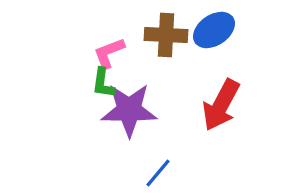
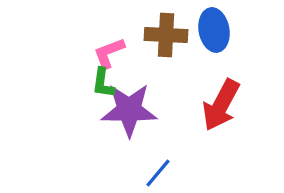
blue ellipse: rotated 66 degrees counterclockwise
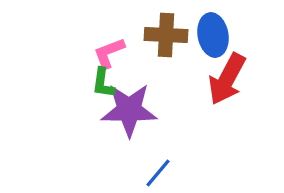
blue ellipse: moved 1 px left, 5 px down
red arrow: moved 6 px right, 26 px up
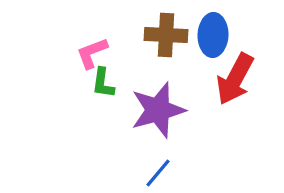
blue ellipse: rotated 12 degrees clockwise
pink L-shape: moved 17 px left
red arrow: moved 8 px right
purple star: moved 29 px right; rotated 16 degrees counterclockwise
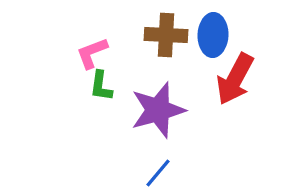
green L-shape: moved 2 px left, 3 px down
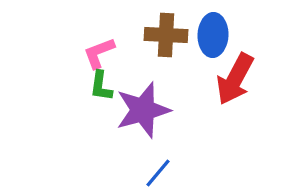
pink L-shape: moved 7 px right
purple star: moved 15 px left
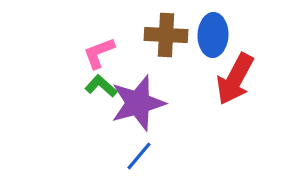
green L-shape: rotated 124 degrees clockwise
purple star: moved 5 px left, 7 px up
blue line: moved 19 px left, 17 px up
